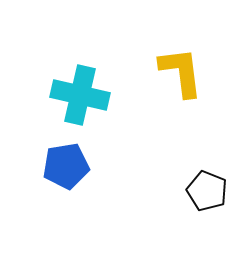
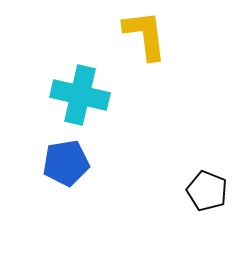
yellow L-shape: moved 36 px left, 37 px up
blue pentagon: moved 3 px up
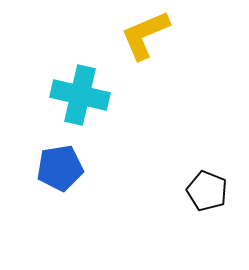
yellow L-shape: rotated 106 degrees counterclockwise
blue pentagon: moved 6 px left, 5 px down
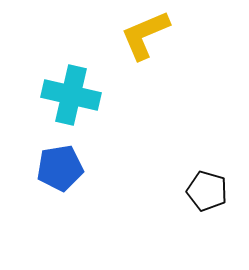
cyan cross: moved 9 px left
black pentagon: rotated 6 degrees counterclockwise
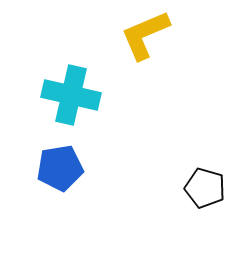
black pentagon: moved 2 px left, 3 px up
